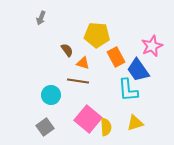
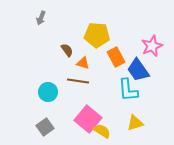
cyan circle: moved 3 px left, 3 px up
yellow semicircle: moved 4 px left, 4 px down; rotated 54 degrees counterclockwise
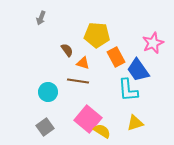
pink star: moved 1 px right, 3 px up
